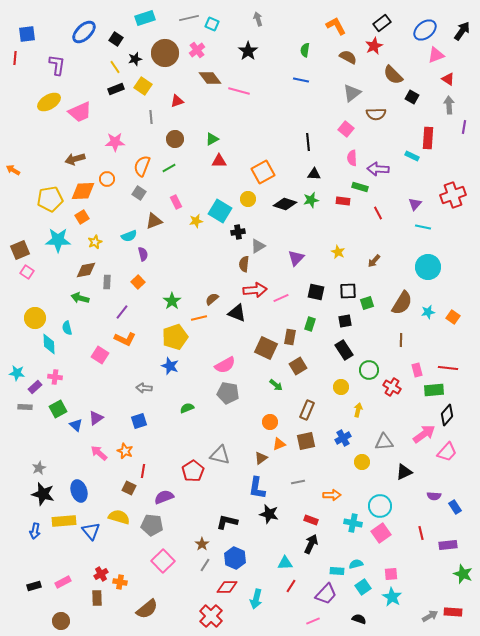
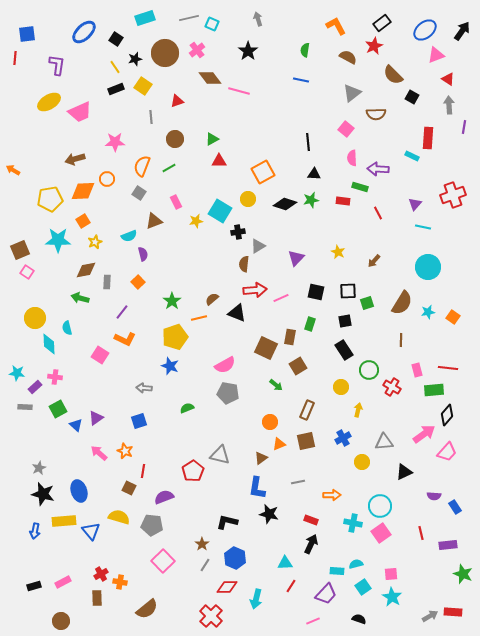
orange square at (82, 217): moved 1 px right, 4 px down
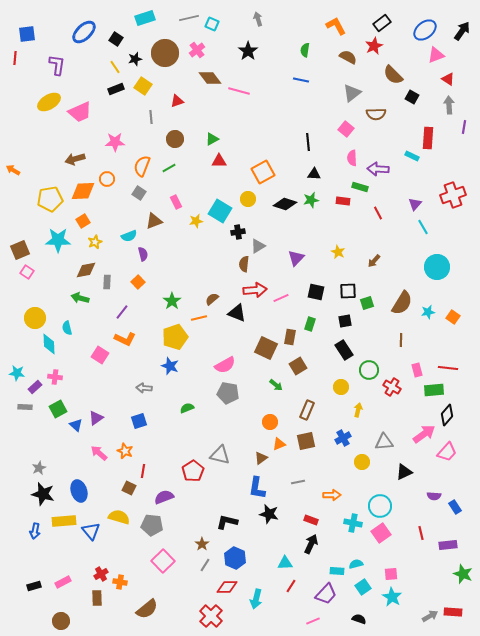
cyan line at (423, 227): rotated 49 degrees clockwise
cyan circle at (428, 267): moved 9 px right
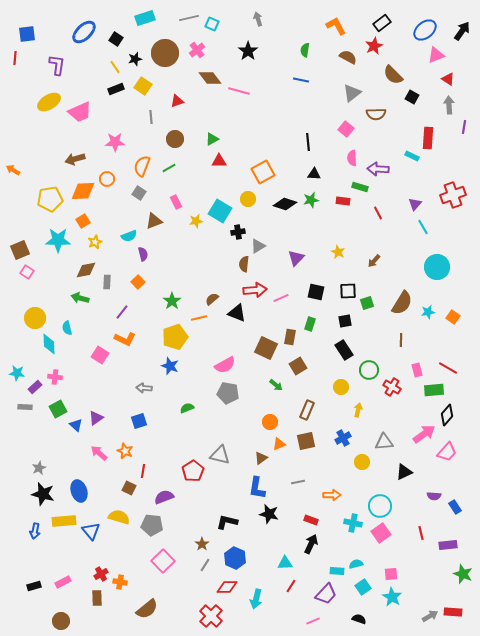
red line at (448, 368): rotated 24 degrees clockwise
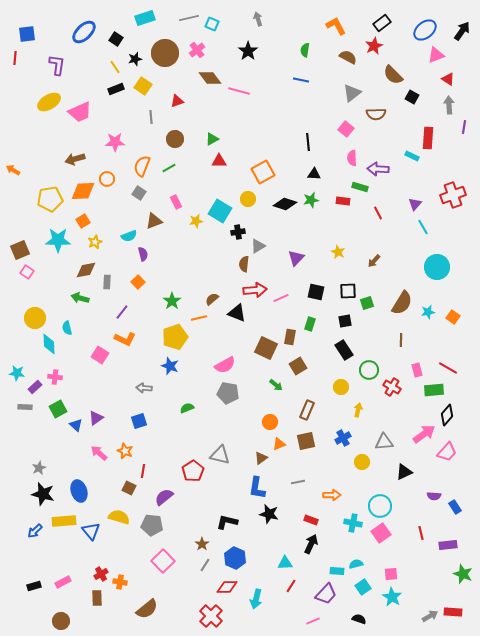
purple semicircle at (164, 497): rotated 18 degrees counterclockwise
blue arrow at (35, 531): rotated 35 degrees clockwise
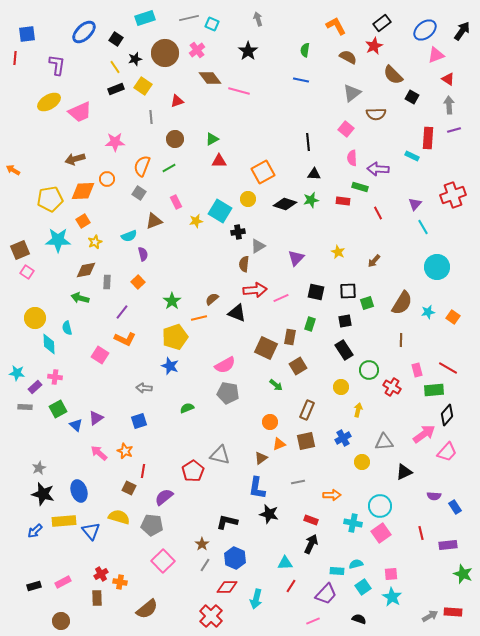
purple line at (464, 127): moved 10 px left, 3 px down; rotated 64 degrees clockwise
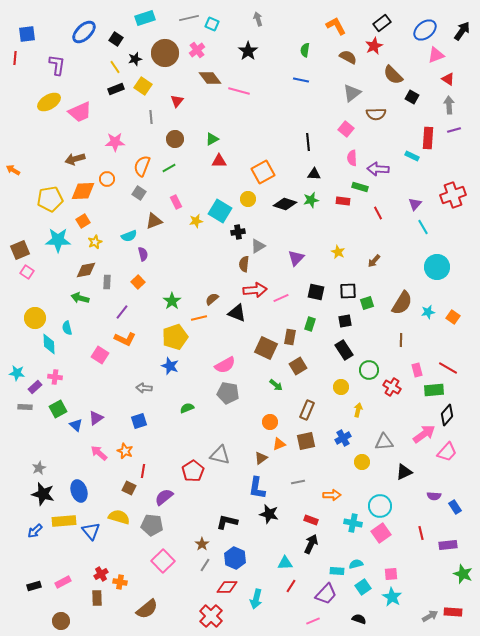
red triangle at (177, 101): rotated 32 degrees counterclockwise
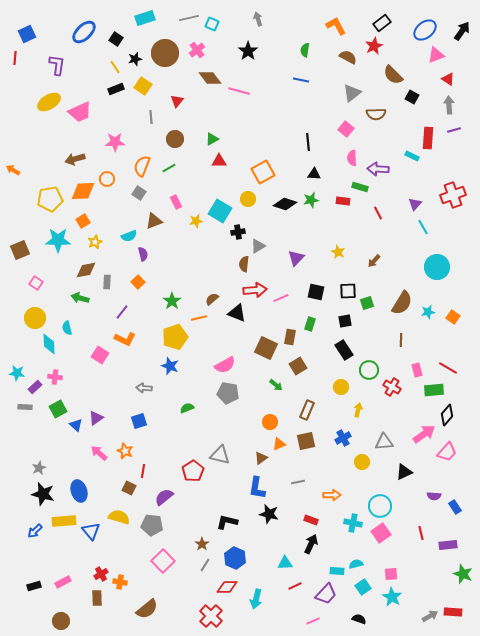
blue square at (27, 34): rotated 18 degrees counterclockwise
pink square at (27, 272): moved 9 px right, 11 px down
red line at (291, 586): moved 4 px right; rotated 32 degrees clockwise
